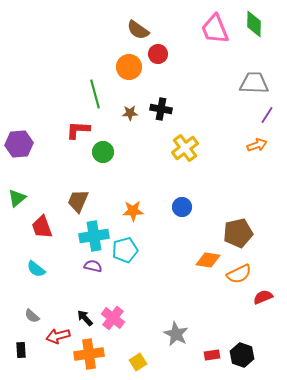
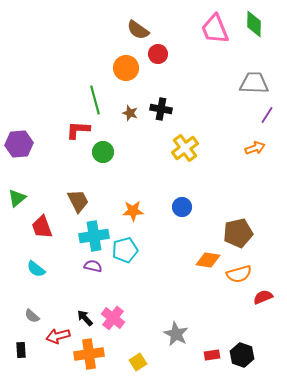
orange circle: moved 3 px left, 1 px down
green line: moved 6 px down
brown star: rotated 21 degrees clockwise
orange arrow: moved 2 px left, 3 px down
brown trapezoid: rotated 130 degrees clockwise
orange semicircle: rotated 10 degrees clockwise
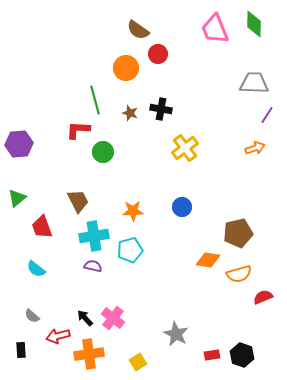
cyan pentagon: moved 5 px right
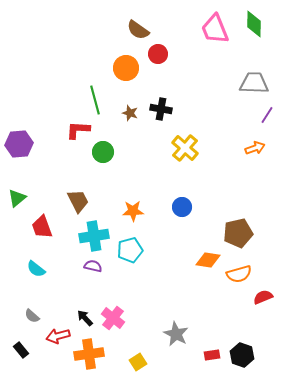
yellow cross: rotated 12 degrees counterclockwise
black rectangle: rotated 35 degrees counterclockwise
